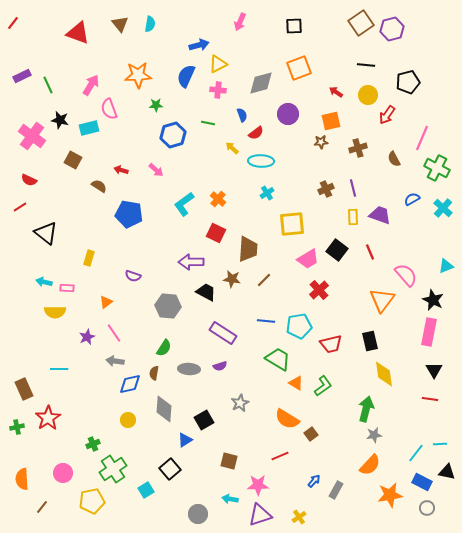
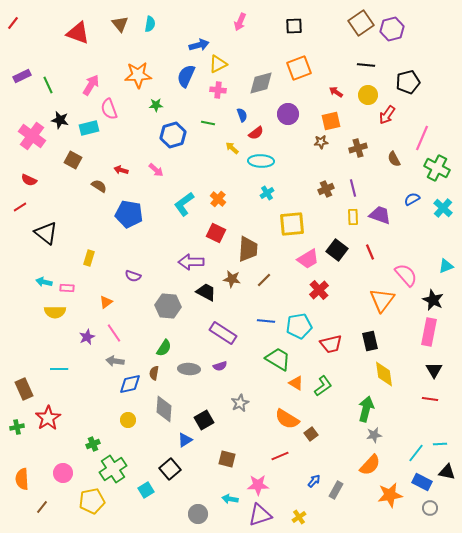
brown square at (229, 461): moved 2 px left, 2 px up
gray circle at (427, 508): moved 3 px right
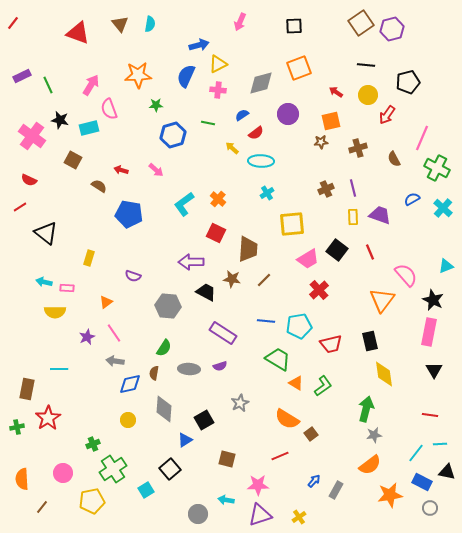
blue semicircle at (242, 115): rotated 104 degrees counterclockwise
brown rectangle at (24, 389): moved 3 px right; rotated 35 degrees clockwise
red line at (430, 399): moved 16 px down
orange semicircle at (370, 465): rotated 10 degrees clockwise
cyan arrow at (230, 499): moved 4 px left, 1 px down
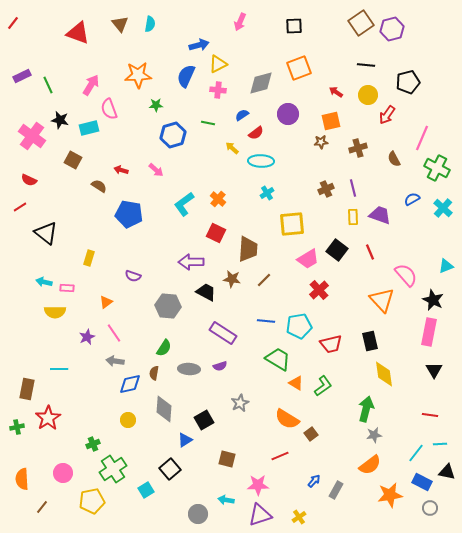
orange triangle at (382, 300): rotated 20 degrees counterclockwise
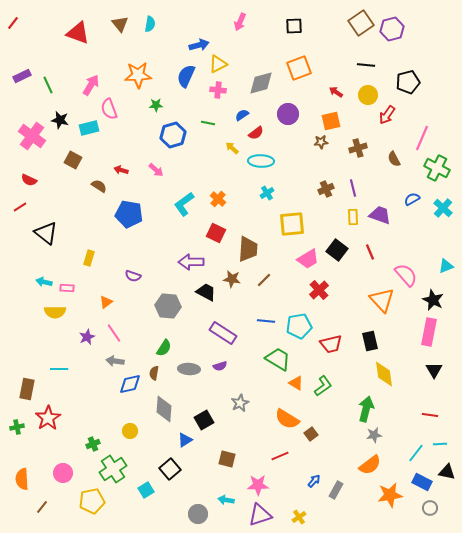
yellow circle at (128, 420): moved 2 px right, 11 px down
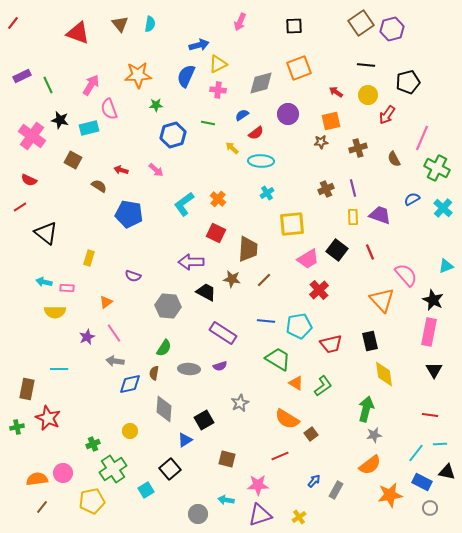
red star at (48, 418): rotated 15 degrees counterclockwise
orange semicircle at (22, 479): moved 15 px right; rotated 85 degrees clockwise
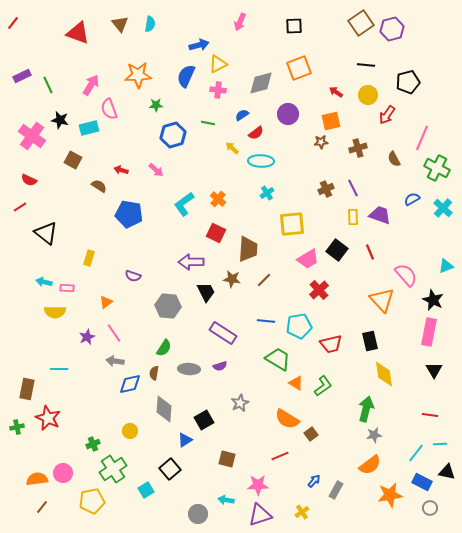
purple line at (353, 188): rotated 12 degrees counterclockwise
black trapezoid at (206, 292): rotated 35 degrees clockwise
yellow cross at (299, 517): moved 3 px right, 5 px up
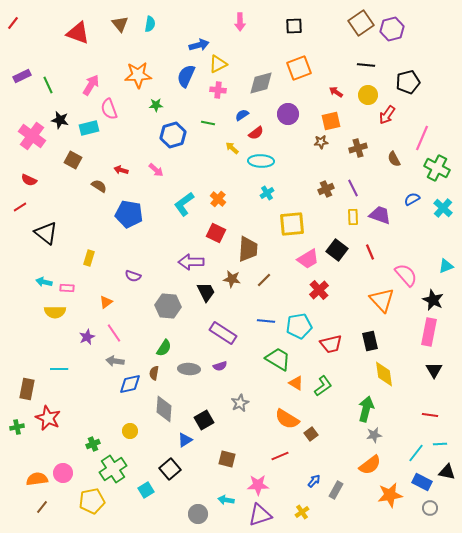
pink arrow at (240, 22): rotated 24 degrees counterclockwise
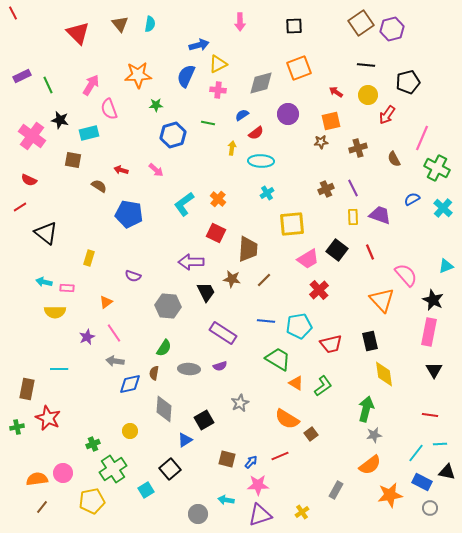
red line at (13, 23): moved 10 px up; rotated 64 degrees counterclockwise
red triangle at (78, 33): rotated 25 degrees clockwise
cyan rectangle at (89, 128): moved 5 px down
yellow arrow at (232, 148): rotated 56 degrees clockwise
brown square at (73, 160): rotated 18 degrees counterclockwise
blue arrow at (314, 481): moved 63 px left, 19 px up
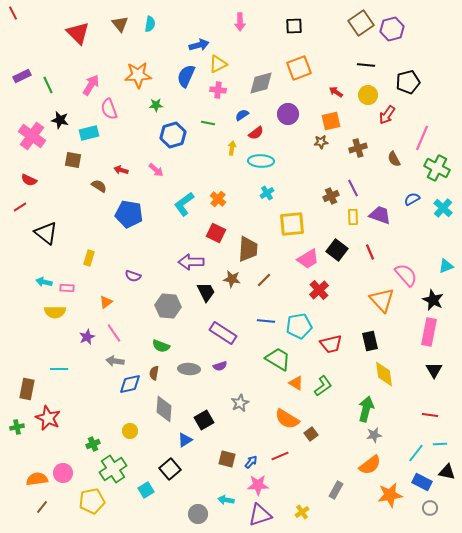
brown cross at (326, 189): moved 5 px right, 7 px down
green semicircle at (164, 348): moved 3 px left, 2 px up; rotated 78 degrees clockwise
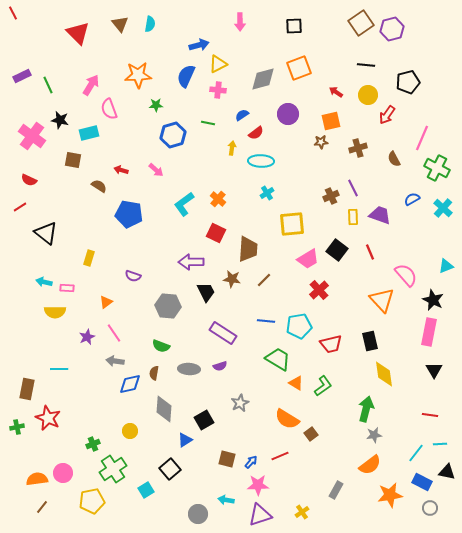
gray diamond at (261, 83): moved 2 px right, 4 px up
